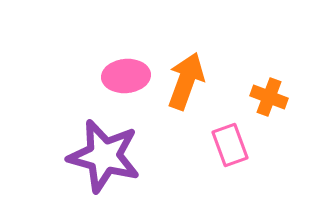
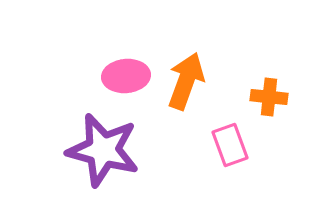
orange cross: rotated 15 degrees counterclockwise
purple star: moved 1 px left, 6 px up
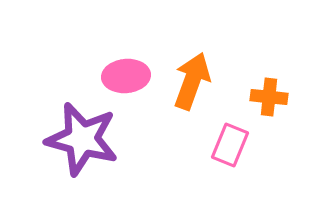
orange arrow: moved 6 px right
pink rectangle: rotated 42 degrees clockwise
purple star: moved 21 px left, 11 px up
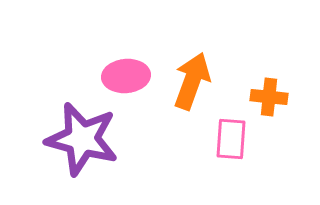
pink rectangle: moved 1 px right, 6 px up; rotated 18 degrees counterclockwise
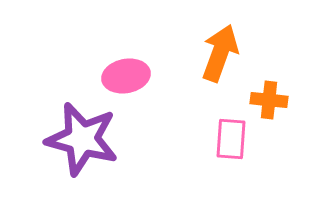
pink ellipse: rotated 6 degrees counterclockwise
orange arrow: moved 28 px right, 28 px up
orange cross: moved 3 px down
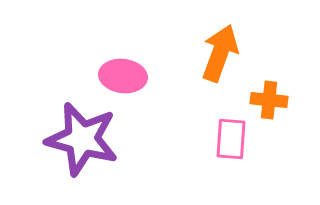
pink ellipse: moved 3 px left; rotated 18 degrees clockwise
